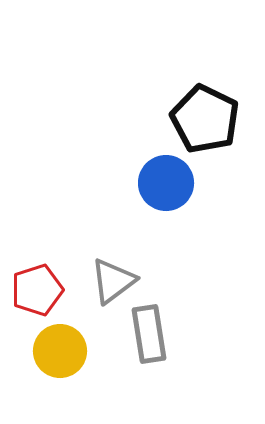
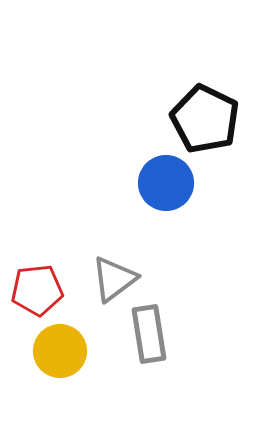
gray triangle: moved 1 px right, 2 px up
red pentagon: rotated 12 degrees clockwise
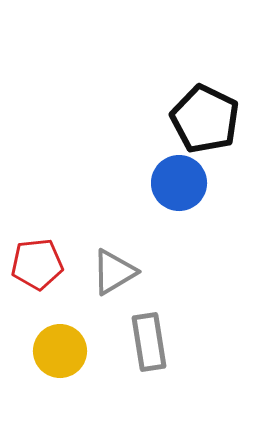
blue circle: moved 13 px right
gray triangle: moved 7 px up; rotated 6 degrees clockwise
red pentagon: moved 26 px up
gray rectangle: moved 8 px down
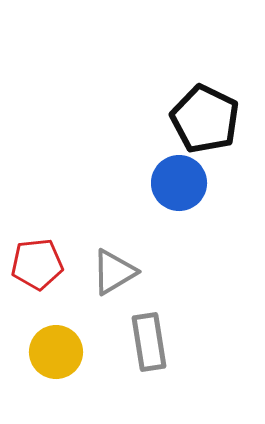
yellow circle: moved 4 px left, 1 px down
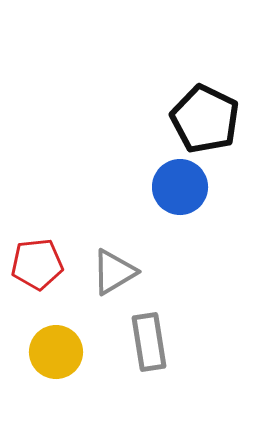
blue circle: moved 1 px right, 4 px down
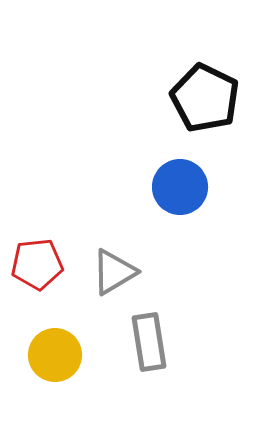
black pentagon: moved 21 px up
yellow circle: moved 1 px left, 3 px down
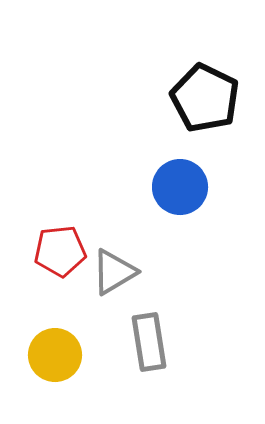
red pentagon: moved 23 px right, 13 px up
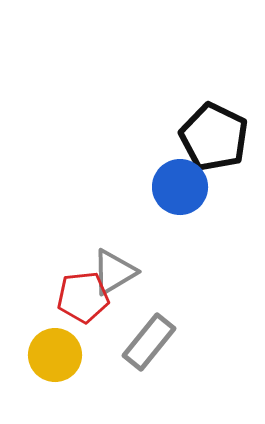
black pentagon: moved 9 px right, 39 px down
red pentagon: moved 23 px right, 46 px down
gray rectangle: rotated 48 degrees clockwise
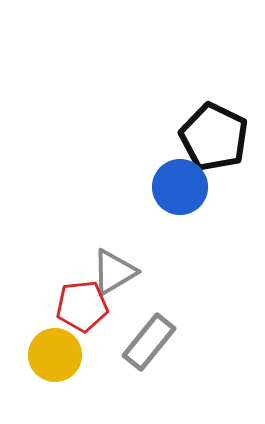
red pentagon: moved 1 px left, 9 px down
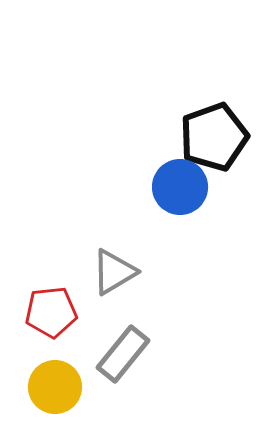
black pentagon: rotated 26 degrees clockwise
red pentagon: moved 31 px left, 6 px down
gray rectangle: moved 26 px left, 12 px down
yellow circle: moved 32 px down
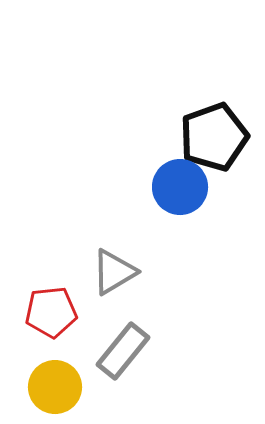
gray rectangle: moved 3 px up
